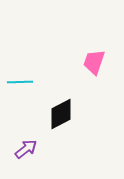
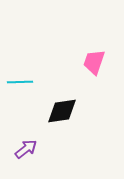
black diamond: moved 1 px right, 3 px up; rotated 20 degrees clockwise
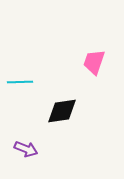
purple arrow: rotated 60 degrees clockwise
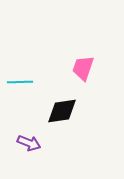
pink trapezoid: moved 11 px left, 6 px down
purple arrow: moved 3 px right, 6 px up
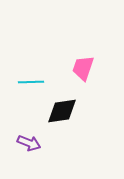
cyan line: moved 11 px right
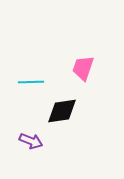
purple arrow: moved 2 px right, 2 px up
